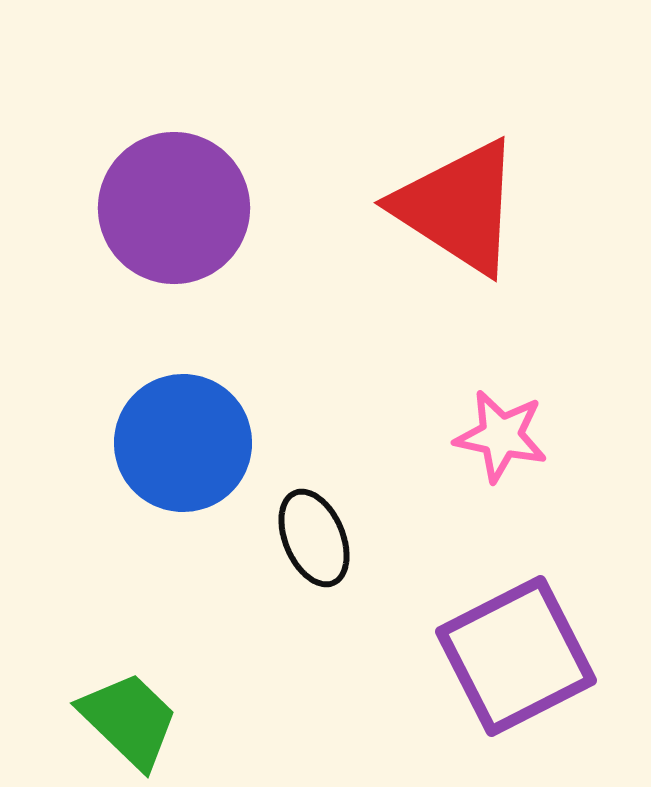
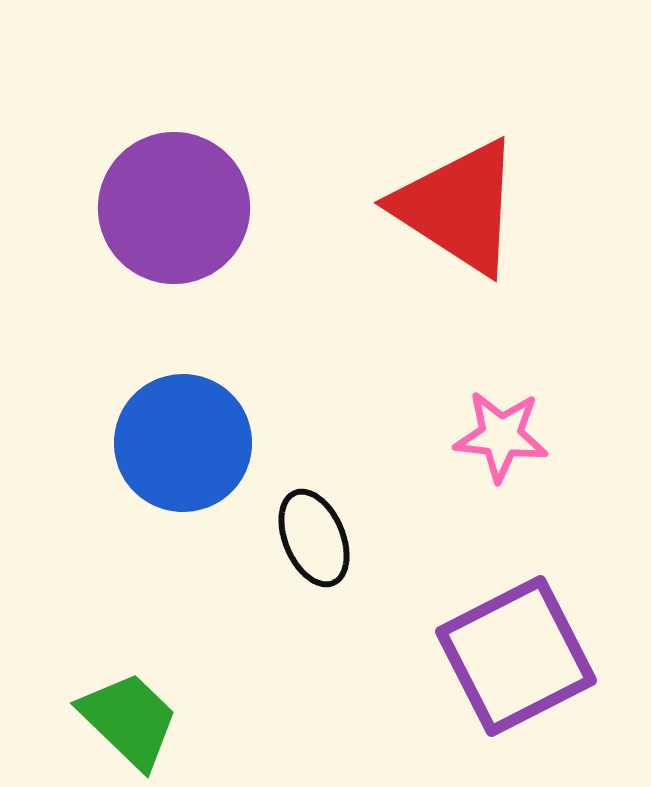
pink star: rotated 6 degrees counterclockwise
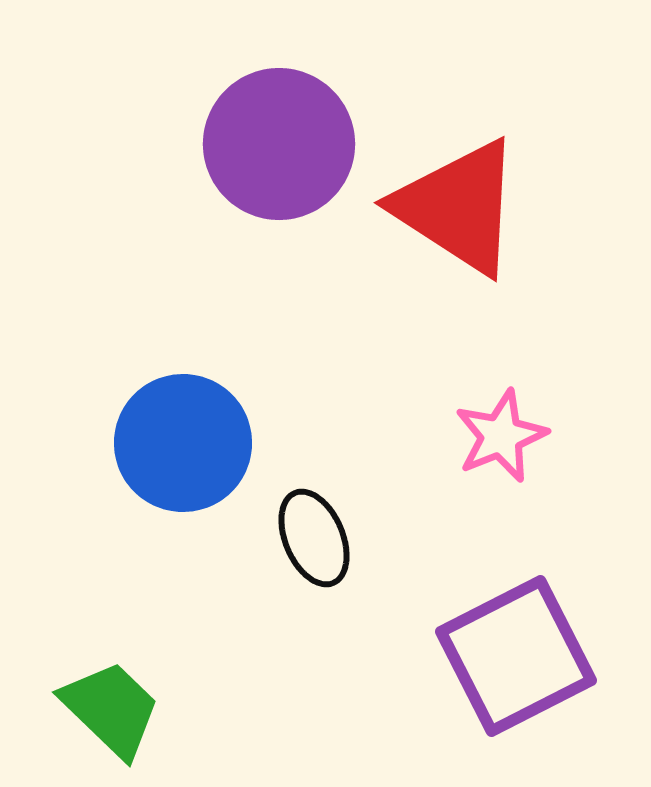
purple circle: moved 105 px right, 64 px up
pink star: rotated 28 degrees counterclockwise
green trapezoid: moved 18 px left, 11 px up
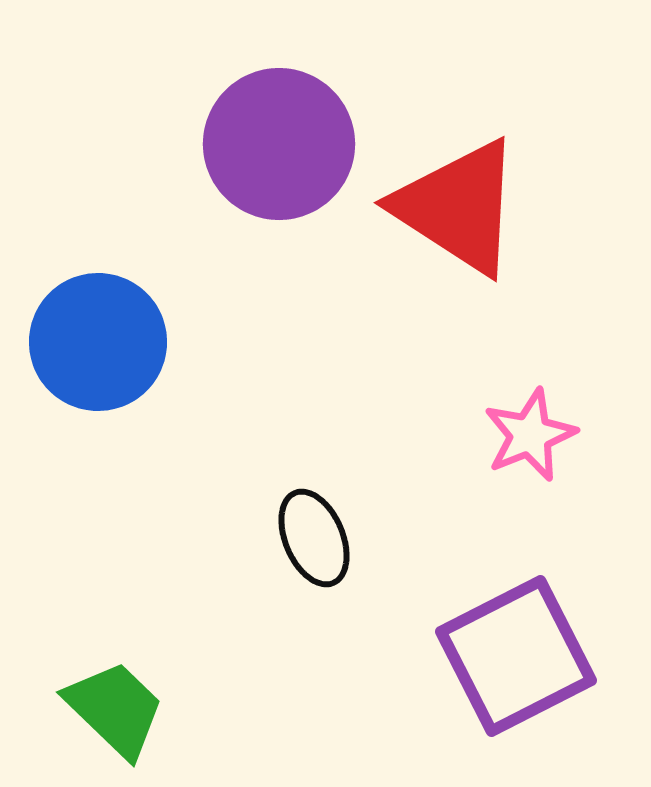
pink star: moved 29 px right, 1 px up
blue circle: moved 85 px left, 101 px up
green trapezoid: moved 4 px right
